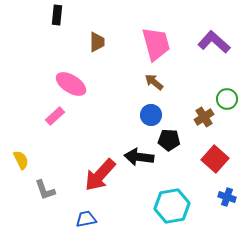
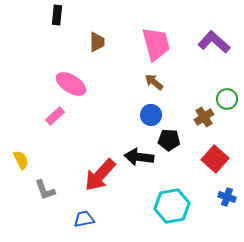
blue trapezoid: moved 2 px left
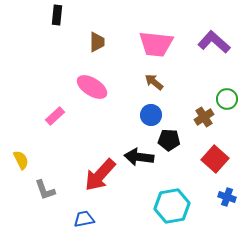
pink trapezoid: rotated 111 degrees clockwise
pink ellipse: moved 21 px right, 3 px down
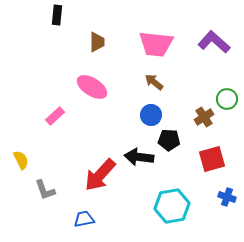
red square: moved 3 px left; rotated 32 degrees clockwise
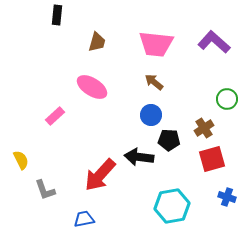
brown trapezoid: rotated 15 degrees clockwise
brown cross: moved 11 px down
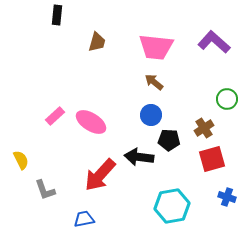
pink trapezoid: moved 3 px down
pink ellipse: moved 1 px left, 35 px down
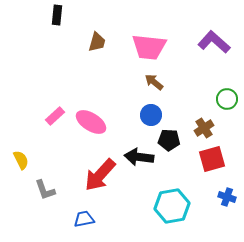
pink trapezoid: moved 7 px left
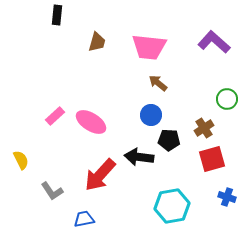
brown arrow: moved 4 px right, 1 px down
gray L-shape: moved 7 px right, 1 px down; rotated 15 degrees counterclockwise
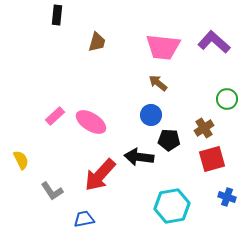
pink trapezoid: moved 14 px right
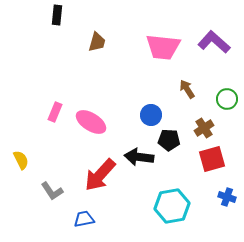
brown arrow: moved 29 px right, 6 px down; rotated 18 degrees clockwise
pink rectangle: moved 4 px up; rotated 24 degrees counterclockwise
